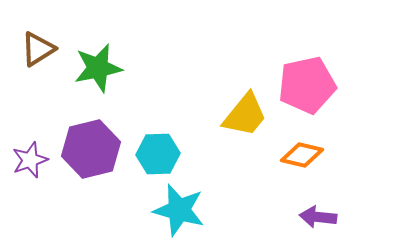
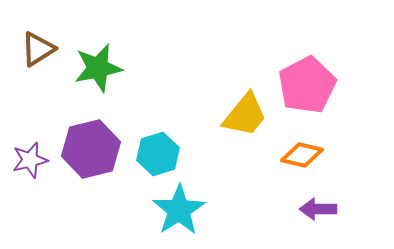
pink pentagon: rotated 16 degrees counterclockwise
cyan hexagon: rotated 15 degrees counterclockwise
purple star: rotated 6 degrees clockwise
cyan star: rotated 24 degrees clockwise
purple arrow: moved 8 px up; rotated 6 degrees counterclockwise
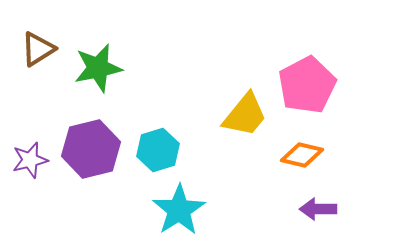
cyan hexagon: moved 4 px up
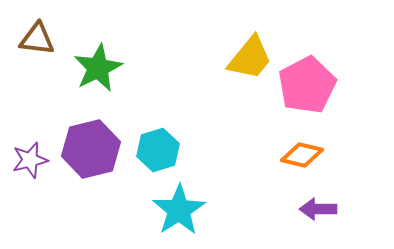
brown triangle: moved 1 px left, 10 px up; rotated 39 degrees clockwise
green star: rotated 15 degrees counterclockwise
yellow trapezoid: moved 5 px right, 57 px up
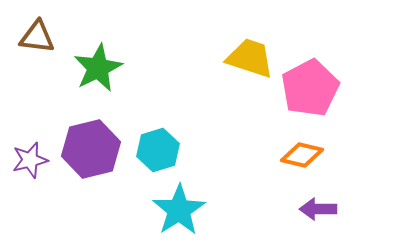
brown triangle: moved 2 px up
yellow trapezoid: rotated 111 degrees counterclockwise
pink pentagon: moved 3 px right, 3 px down
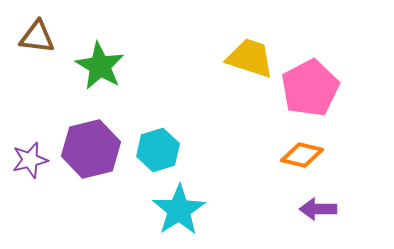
green star: moved 2 px right, 2 px up; rotated 15 degrees counterclockwise
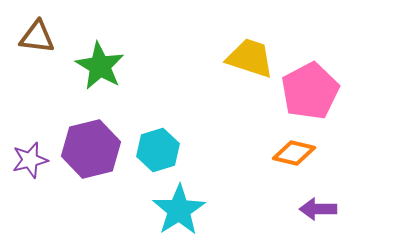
pink pentagon: moved 3 px down
orange diamond: moved 8 px left, 2 px up
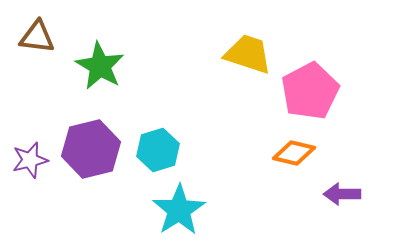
yellow trapezoid: moved 2 px left, 4 px up
purple arrow: moved 24 px right, 15 px up
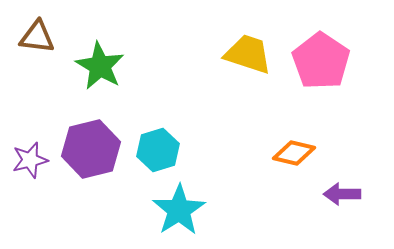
pink pentagon: moved 11 px right, 30 px up; rotated 10 degrees counterclockwise
